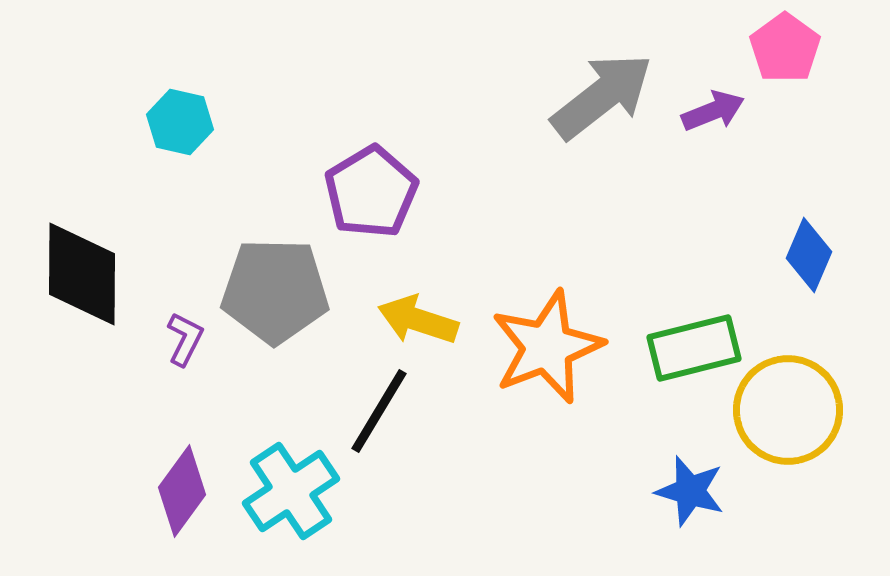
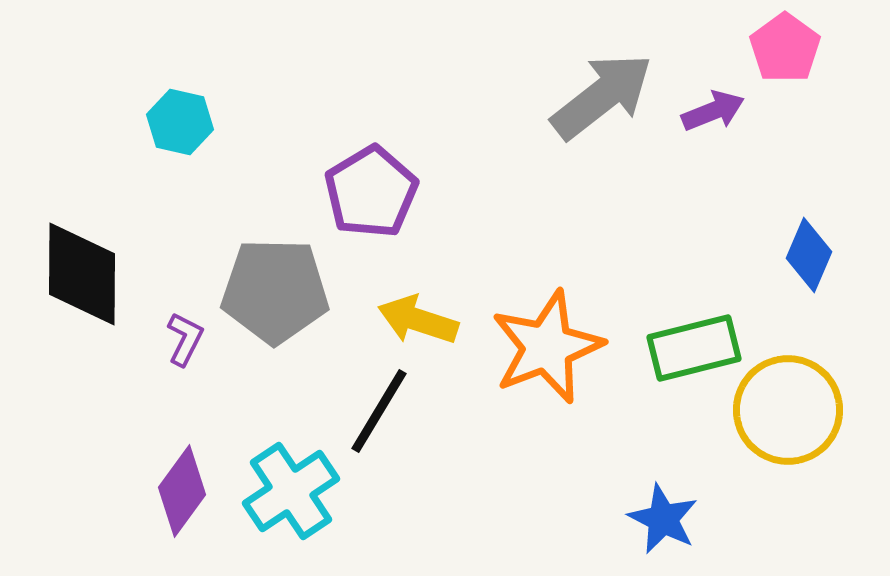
blue star: moved 27 px left, 28 px down; rotated 10 degrees clockwise
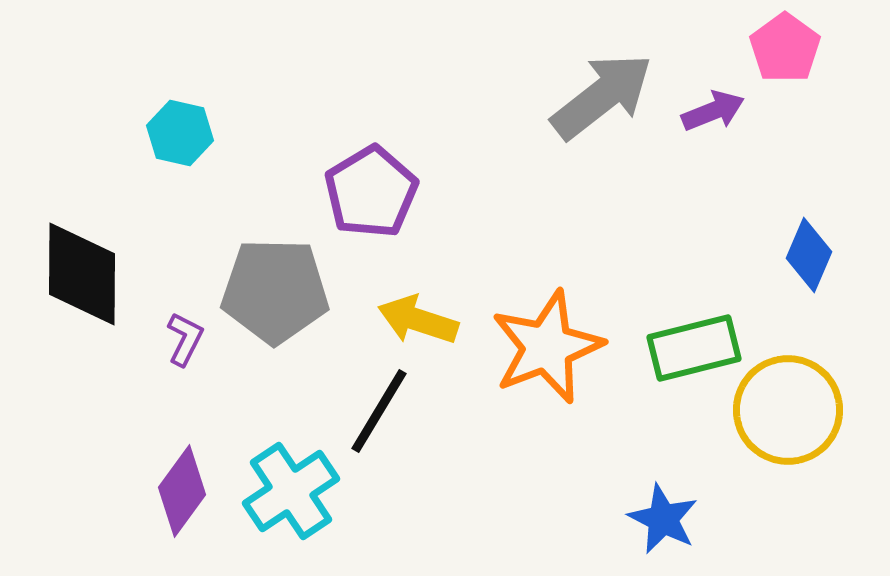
cyan hexagon: moved 11 px down
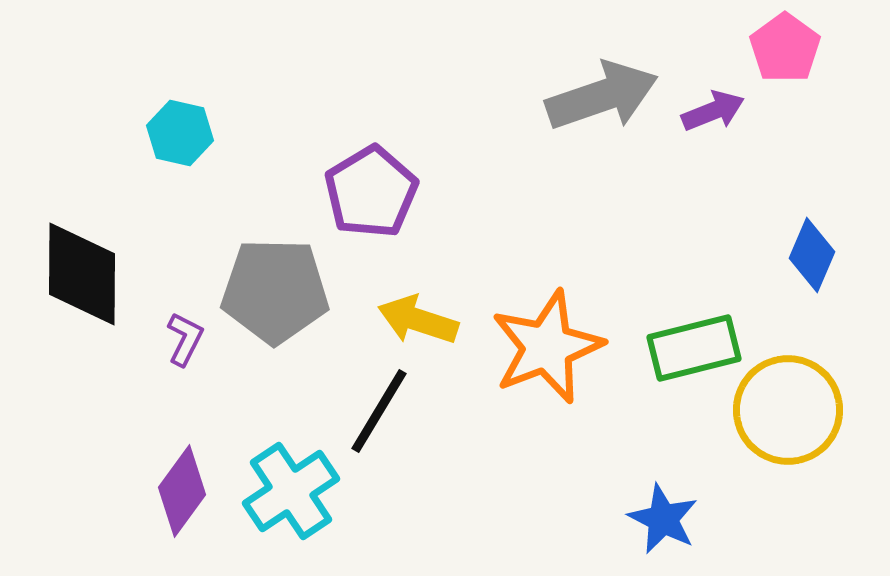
gray arrow: rotated 19 degrees clockwise
blue diamond: moved 3 px right
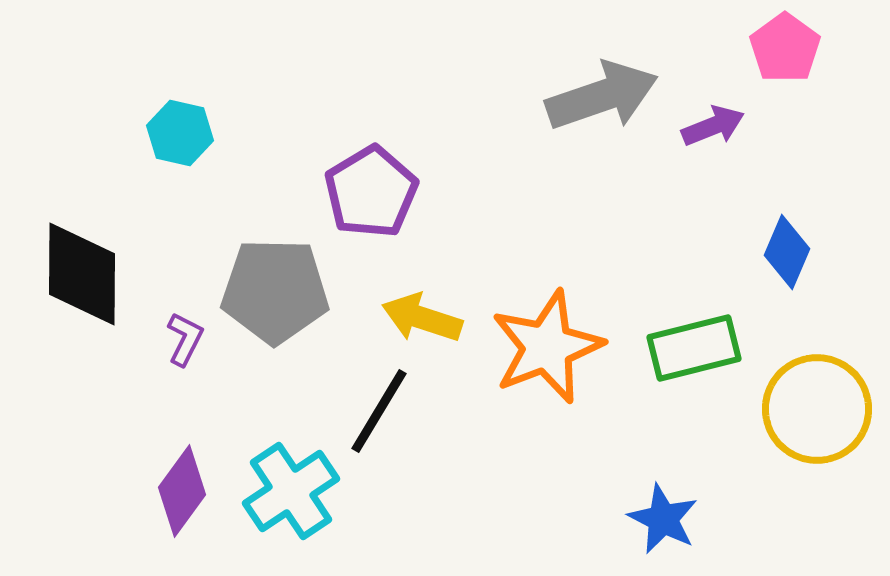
purple arrow: moved 15 px down
blue diamond: moved 25 px left, 3 px up
yellow arrow: moved 4 px right, 2 px up
yellow circle: moved 29 px right, 1 px up
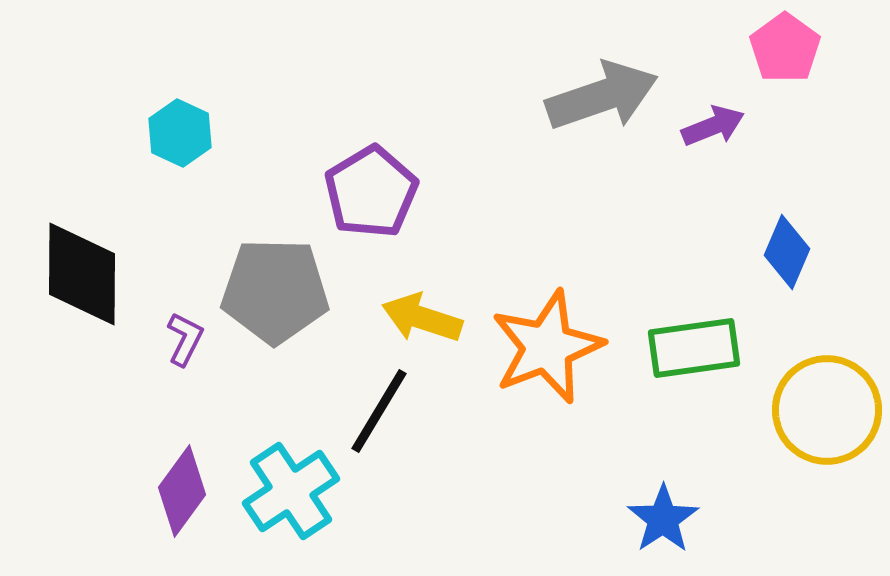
cyan hexagon: rotated 12 degrees clockwise
green rectangle: rotated 6 degrees clockwise
yellow circle: moved 10 px right, 1 px down
blue star: rotated 12 degrees clockwise
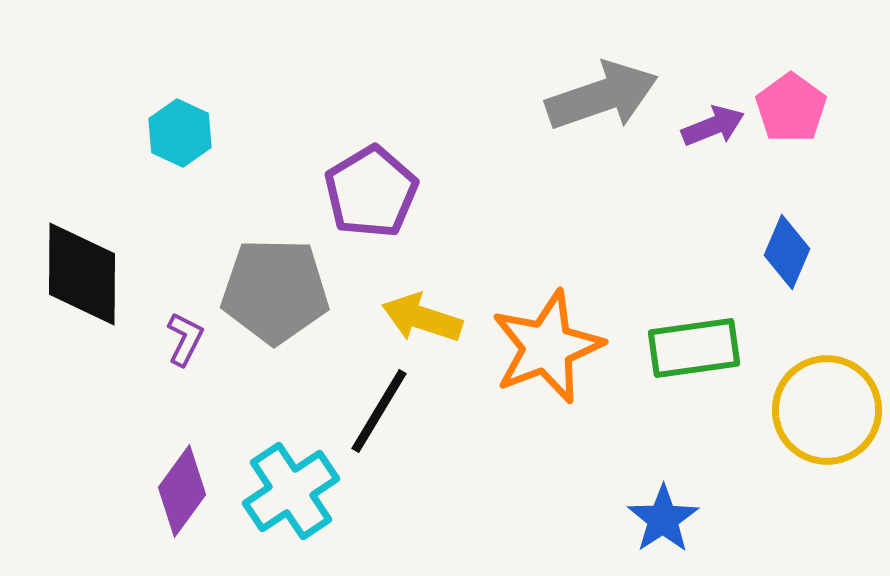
pink pentagon: moved 6 px right, 60 px down
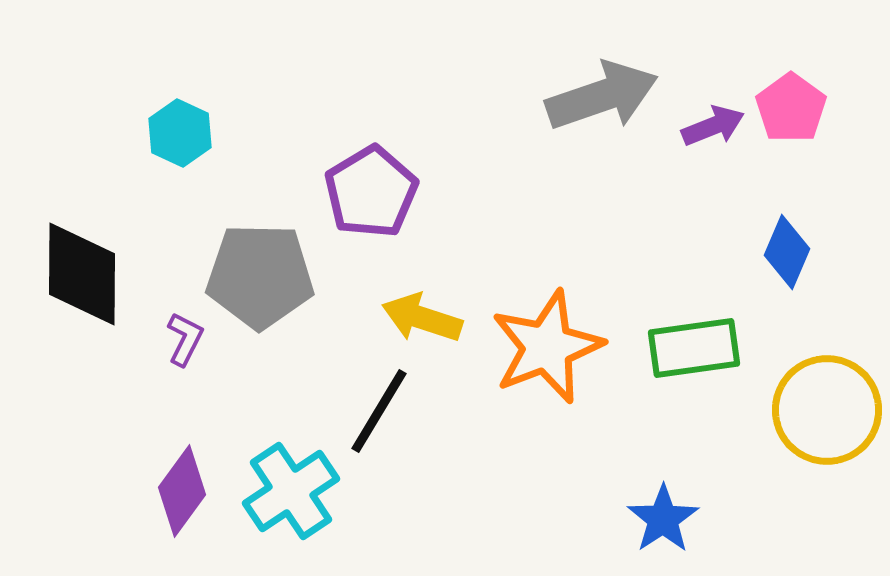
gray pentagon: moved 15 px left, 15 px up
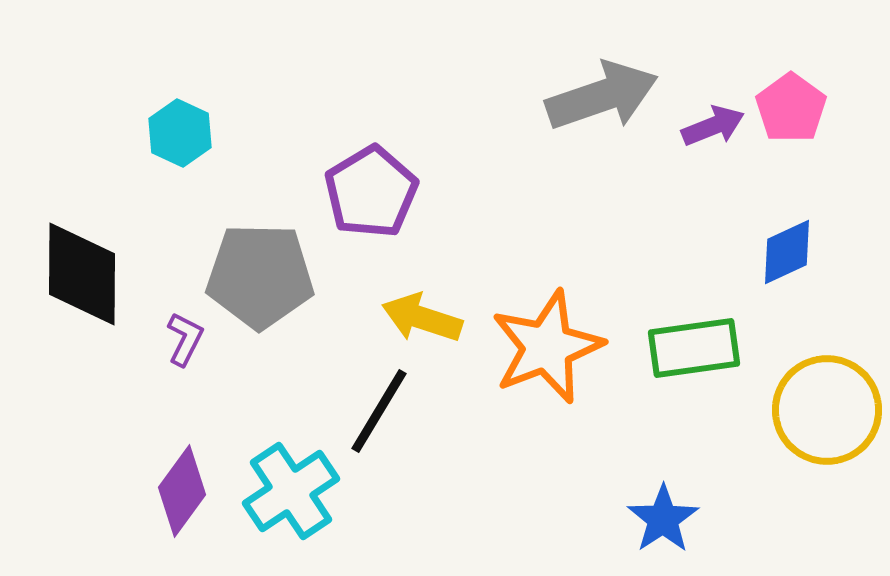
blue diamond: rotated 42 degrees clockwise
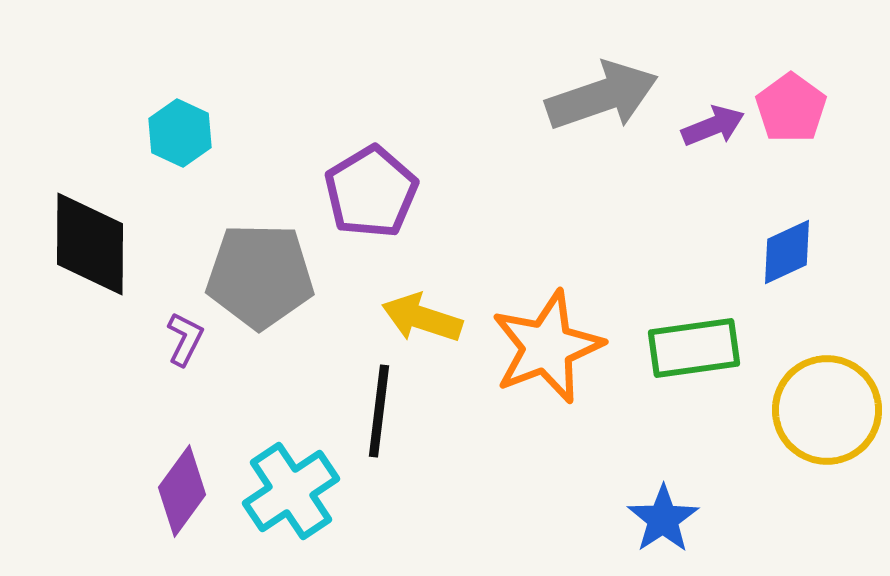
black diamond: moved 8 px right, 30 px up
black line: rotated 24 degrees counterclockwise
